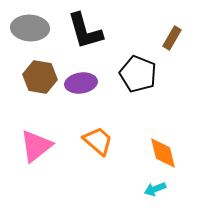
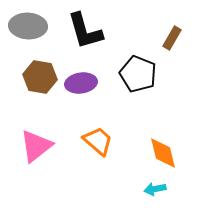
gray ellipse: moved 2 px left, 2 px up
cyan arrow: rotated 10 degrees clockwise
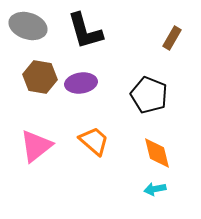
gray ellipse: rotated 15 degrees clockwise
black pentagon: moved 11 px right, 21 px down
orange trapezoid: moved 4 px left
orange diamond: moved 6 px left
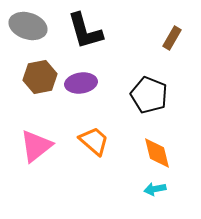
brown hexagon: rotated 20 degrees counterclockwise
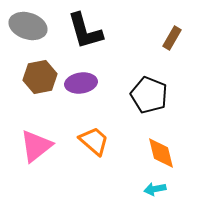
orange diamond: moved 4 px right
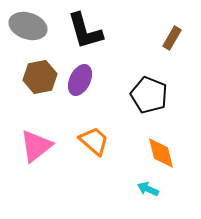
purple ellipse: moved 1 px left, 3 px up; rotated 56 degrees counterclockwise
cyan arrow: moved 7 px left; rotated 35 degrees clockwise
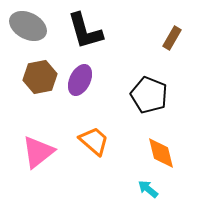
gray ellipse: rotated 9 degrees clockwise
pink triangle: moved 2 px right, 6 px down
cyan arrow: rotated 15 degrees clockwise
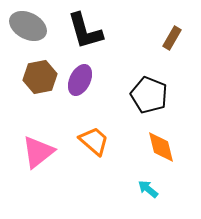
orange diamond: moved 6 px up
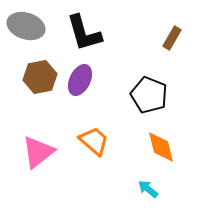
gray ellipse: moved 2 px left; rotated 9 degrees counterclockwise
black L-shape: moved 1 px left, 2 px down
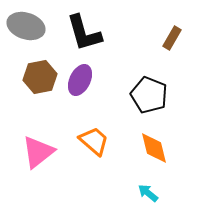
orange diamond: moved 7 px left, 1 px down
cyan arrow: moved 4 px down
